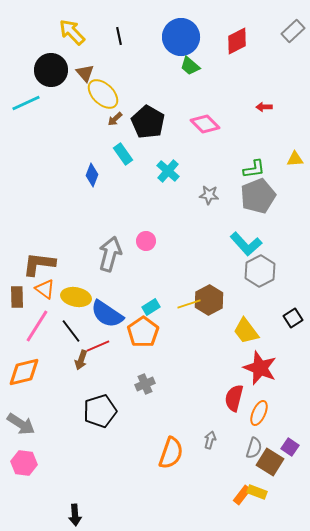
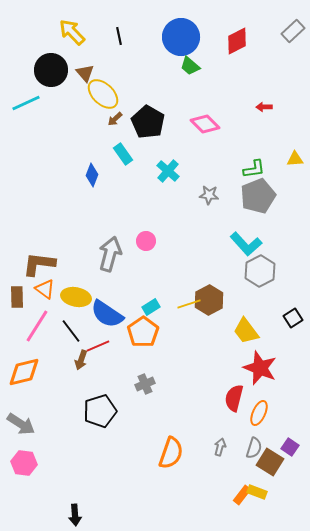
gray arrow at (210, 440): moved 10 px right, 7 px down
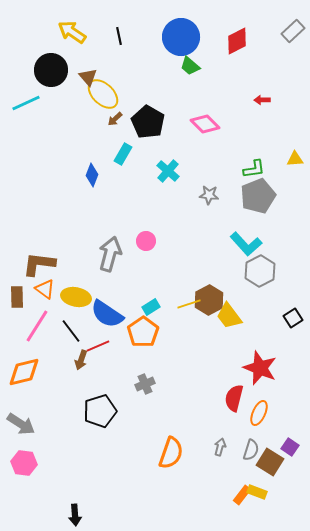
yellow arrow at (72, 32): rotated 12 degrees counterclockwise
brown triangle at (85, 73): moved 3 px right, 4 px down
red arrow at (264, 107): moved 2 px left, 7 px up
cyan rectangle at (123, 154): rotated 65 degrees clockwise
yellow trapezoid at (246, 331): moved 17 px left, 15 px up
gray semicircle at (254, 448): moved 3 px left, 2 px down
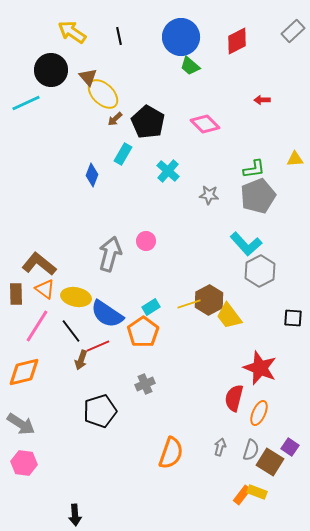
brown L-shape at (39, 264): rotated 32 degrees clockwise
brown rectangle at (17, 297): moved 1 px left, 3 px up
black square at (293, 318): rotated 36 degrees clockwise
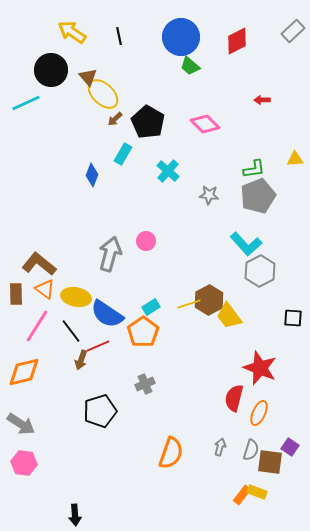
brown square at (270, 462): rotated 24 degrees counterclockwise
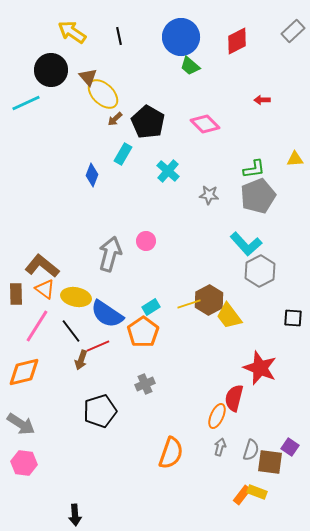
brown L-shape at (39, 264): moved 3 px right, 2 px down
orange ellipse at (259, 413): moved 42 px left, 3 px down
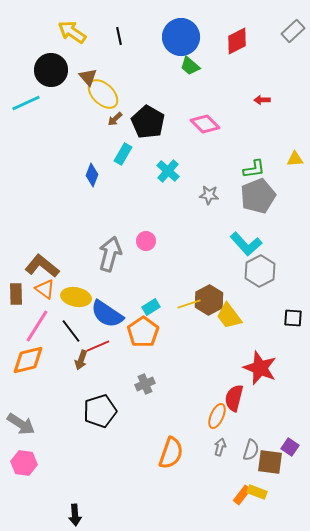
orange diamond at (24, 372): moved 4 px right, 12 px up
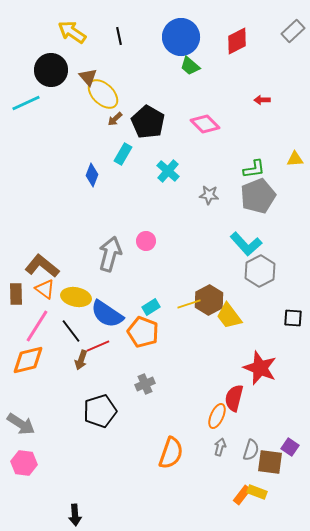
orange pentagon at (143, 332): rotated 16 degrees counterclockwise
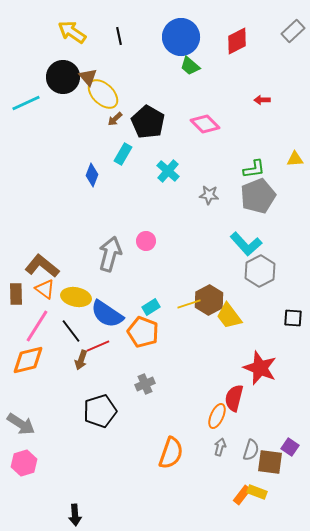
black circle at (51, 70): moved 12 px right, 7 px down
pink hexagon at (24, 463): rotated 25 degrees counterclockwise
